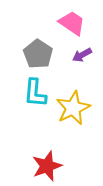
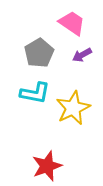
gray pentagon: moved 1 px right, 1 px up; rotated 8 degrees clockwise
cyan L-shape: rotated 84 degrees counterclockwise
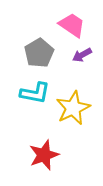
pink trapezoid: moved 2 px down
red star: moved 3 px left, 11 px up
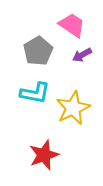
gray pentagon: moved 1 px left, 2 px up
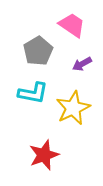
purple arrow: moved 9 px down
cyan L-shape: moved 2 px left
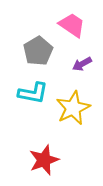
red star: moved 5 px down
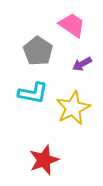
gray pentagon: rotated 8 degrees counterclockwise
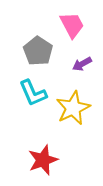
pink trapezoid: rotated 28 degrees clockwise
cyan L-shape: rotated 56 degrees clockwise
red star: moved 1 px left
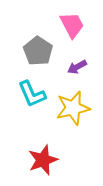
purple arrow: moved 5 px left, 3 px down
cyan L-shape: moved 1 px left, 1 px down
yellow star: rotated 12 degrees clockwise
